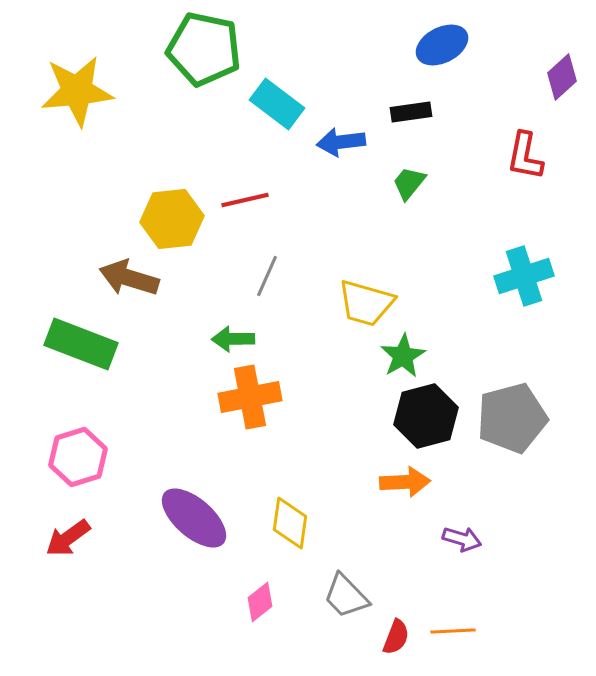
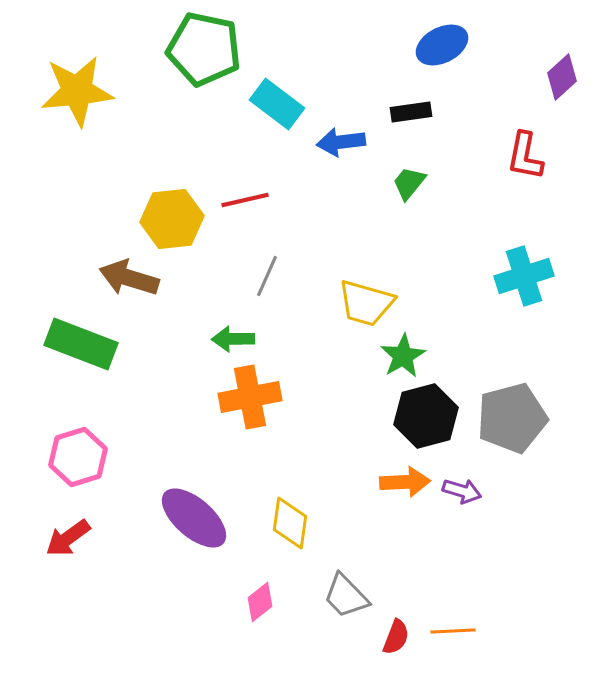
purple arrow: moved 48 px up
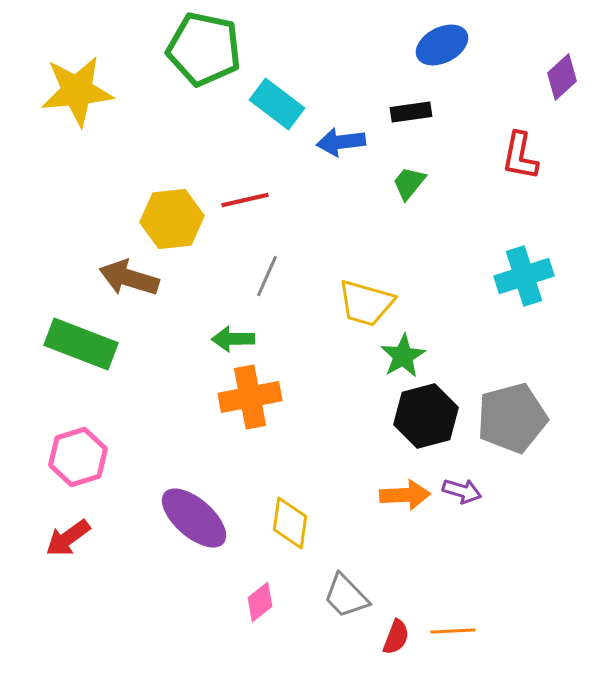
red L-shape: moved 5 px left
orange arrow: moved 13 px down
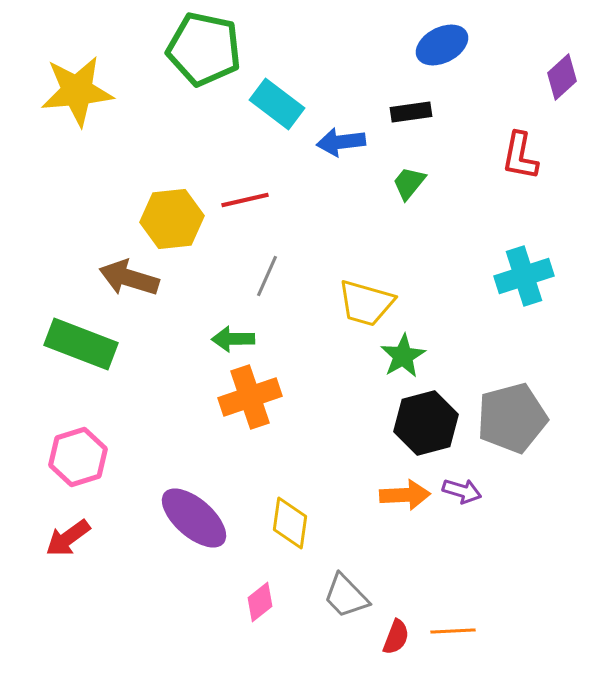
orange cross: rotated 8 degrees counterclockwise
black hexagon: moved 7 px down
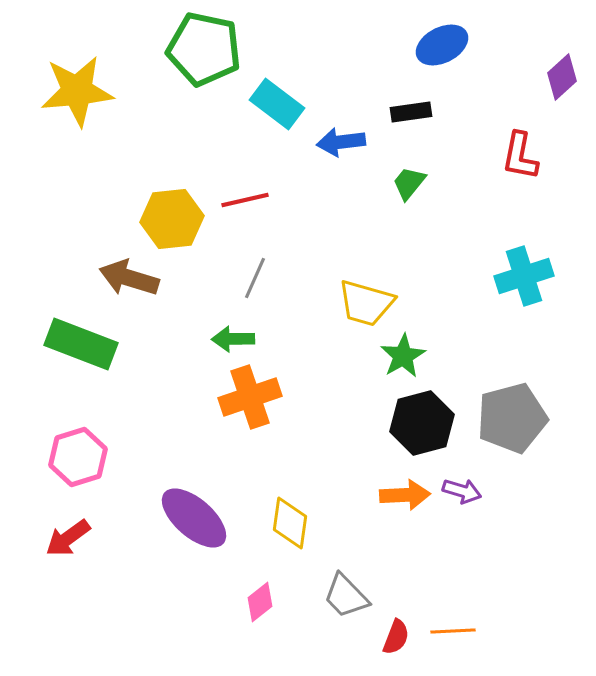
gray line: moved 12 px left, 2 px down
black hexagon: moved 4 px left
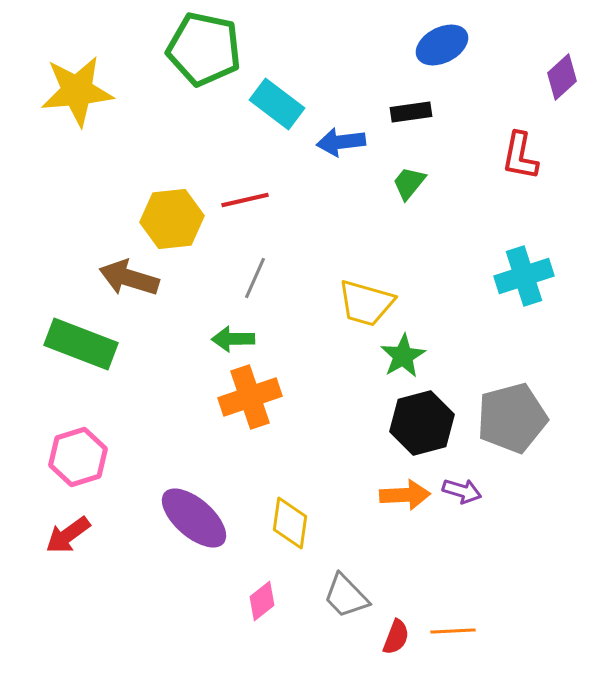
red arrow: moved 3 px up
pink diamond: moved 2 px right, 1 px up
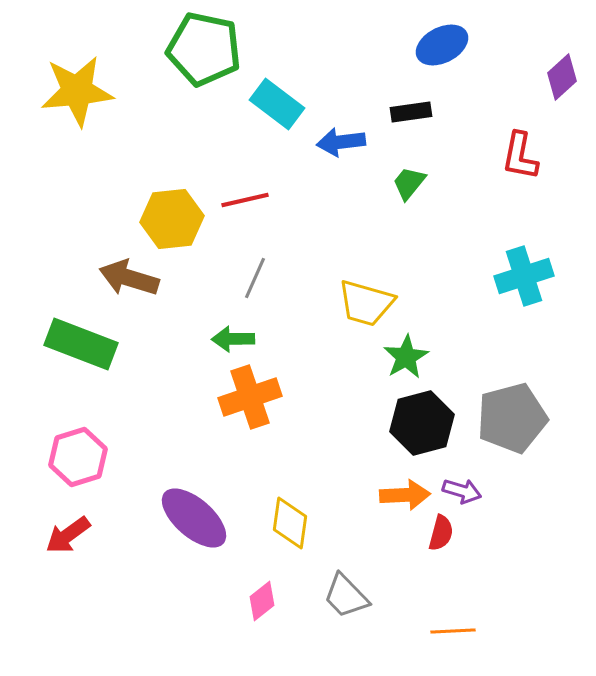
green star: moved 3 px right, 1 px down
red semicircle: moved 45 px right, 104 px up; rotated 6 degrees counterclockwise
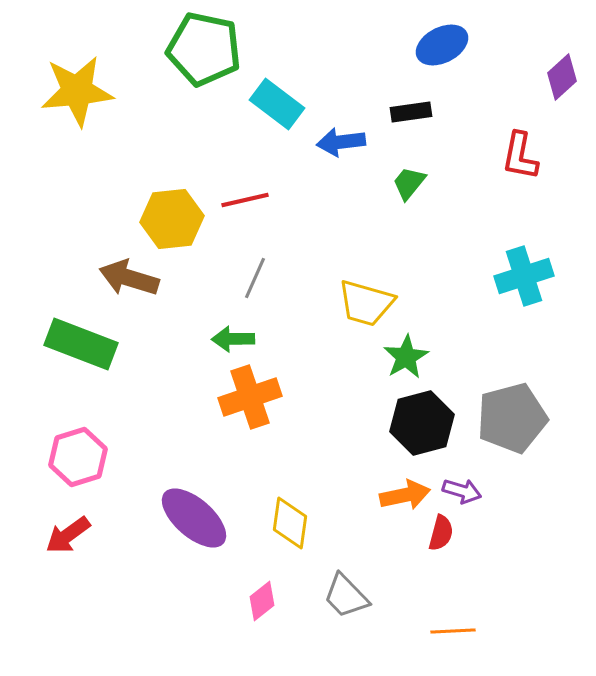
orange arrow: rotated 9 degrees counterclockwise
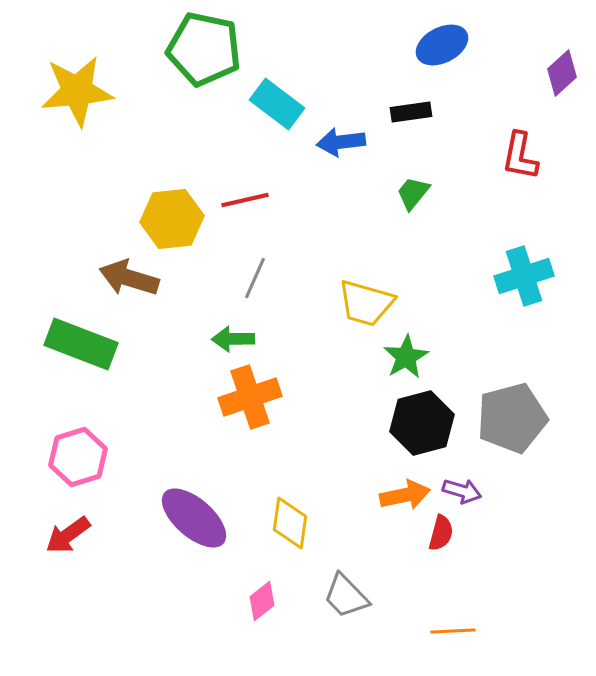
purple diamond: moved 4 px up
green trapezoid: moved 4 px right, 10 px down
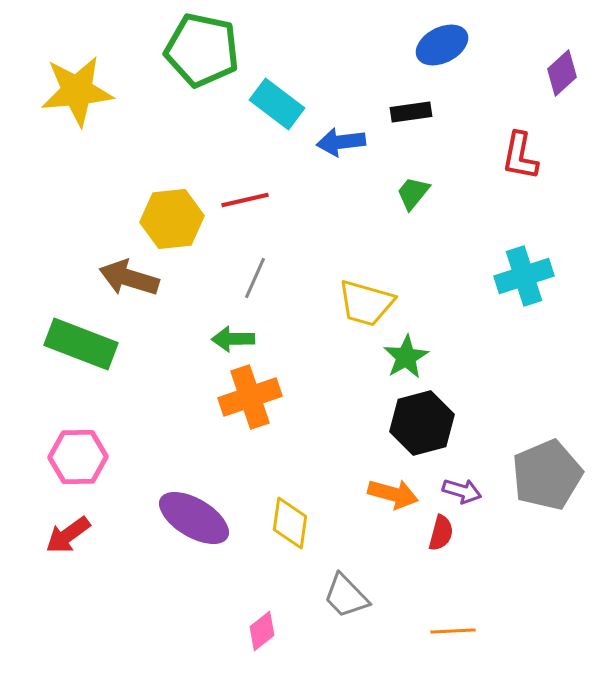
green pentagon: moved 2 px left, 1 px down
gray pentagon: moved 35 px right, 57 px down; rotated 8 degrees counterclockwise
pink hexagon: rotated 16 degrees clockwise
orange arrow: moved 12 px left, 1 px up; rotated 27 degrees clockwise
purple ellipse: rotated 10 degrees counterclockwise
pink diamond: moved 30 px down
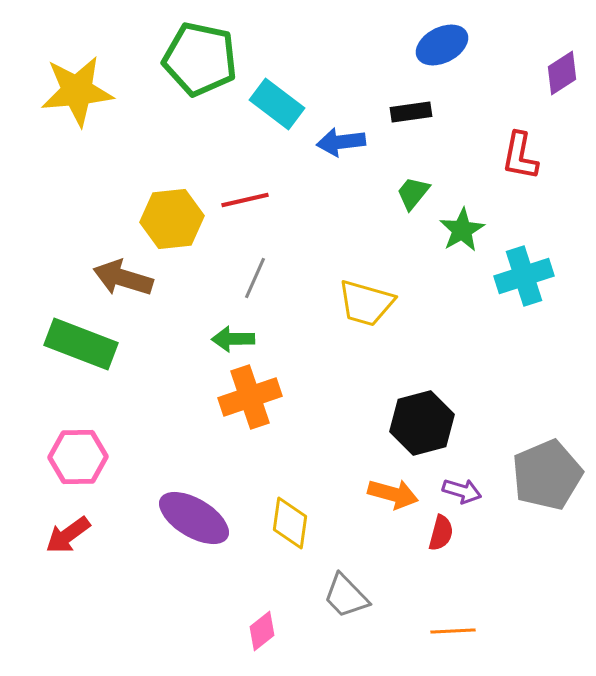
green pentagon: moved 2 px left, 9 px down
purple diamond: rotated 9 degrees clockwise
brown arrow: moved 6 px left
green star: moved 56 px right, 127 px up
